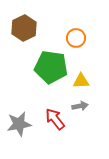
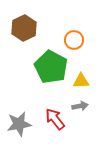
orange circle: moved 2 px left, 2 px down
green pentagon: rotated 20 degrees clockwise
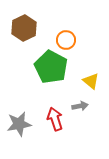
orange circle: moved 8 px left
yellow triangle: moved 10 px right; rotated 42 degrees clockwise
red arrow: rotated 20 degrees clockwise
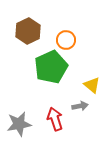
brown hexagon: moved 4 px right, 3 px down
green pentagon: rotated 20 degrees clockwise
yellow triangle: moved 1 px right, 4 px down
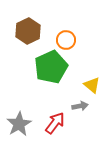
red arrow: moved 4 px down; rotated 55 degrees clockwise
gray star: rotated 20 degrees counterclockwise
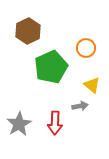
orange circle: moved 20 px right, 8 px down
red arrow: rotated 145 degrees clockwise
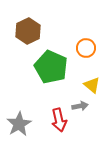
green pentagon: rotated 24 degrees counterclockwise
red arrow: moved 4 px right, 3 px up; rotated 15 degrees counterclockwise
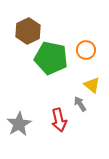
orange circle: moved 2 px down
green pentagon: moved 9 px up; rotated 12 degrees counterclockwise
gray arrow: moved 2 px up; rotated 112 degrees counterclockwise
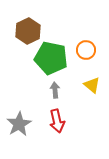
gray arrow: moved 25 px left, 14 px up; rotated 28 degrees clockwise
red arrow: moved 2 px left, 1 px down
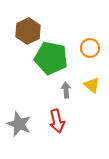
orange circle: moved 4 px right, 2 px up
gray arrow: moved 11 px right
gray star: rotated 20 degrees counterclockwise
